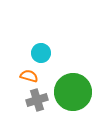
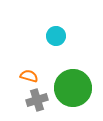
cyan circle: moved 15 px right, 17 px up
green circle: moved 4 px up
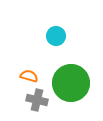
green circle: moved 2 px left, 5 px up
gray cross: rotated 30 degrees clockwise
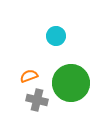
orange semicircle: rotated 36 degrees counterclockwise
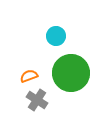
green circle: moved 10 px up
gray cross: rotated 20 degrees clockwise
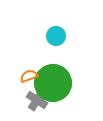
green circle: moved 18 px left, 10 px down
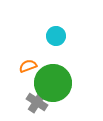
orange semicircle: moved 1 px left, 10 px up
gray cross: moved 2 px down
